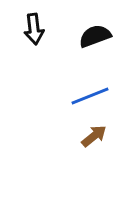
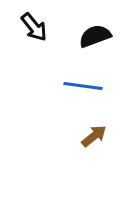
black arrow: moved 2 px up; rotated 32 degrees counterclockwise
blue line: moved 7 px left, 10 px up; rotated 30 degrees clockwise
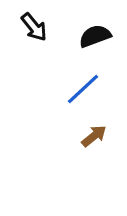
blue line: moved 3 px down; rotated 51 degrees counterclockwise
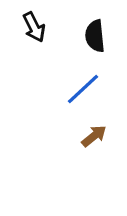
black arrow: rotated 12 degrees clockwise
black semicircle: rotated 76 degrees counterclockwise
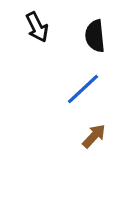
black arrow: moved 3 px right
brown arrow: rotated 8 degrees counterclockwise
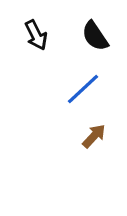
black arrow: moved 1 px left, 8 px down
black semicircle: rotated 28 degrees counterclockwise
